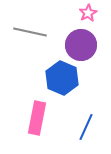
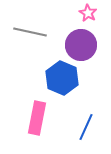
pink star: rotated 12 degrees counterclockwise
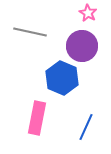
purple circle: moved 1 px right, 1 px down
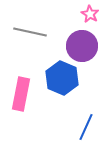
pink star: moved 2 px right, 1 px down
pink rectangle: moved 16 px left, 24 px up
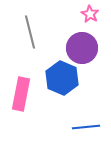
gray line: rotated 64 degrees clockwise
purple circle: moved 2 px down
blue line: rotated 60 degrees clockwise
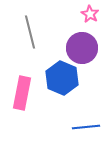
pink rectangle: moved 1 px right, 1 px up
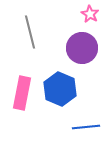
blue hexagon: moved 2 px left, 11 px down
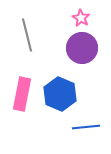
pink star: moved 9 px left, 4 px down
gray line: moved 3 px left, 3 px down
blue hexagon: moved 5 px down
pink rectangle: moved 1 px down
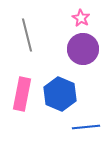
purple circle: moved 1 px right, 1 px down
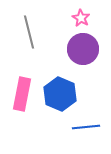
gray line: moved 2 px right, 3 px up
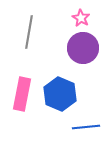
gray line: rotated 24 degrees clockwise
purple circle: moved 1 px up
